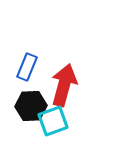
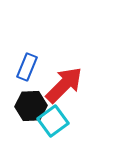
red arrow: rotated 30 degrees clockwise
cyan square: rotated 16 degrees counterclockwise
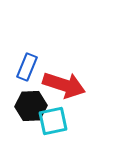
red arrow: rotated 63 degrees clockwise
cyan square: rotated 24 degrees clockwise
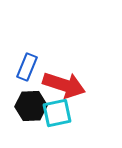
cyan square: moved 4 px right, 8 px up
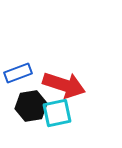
blue rectangle: moved 9 px left, 6 px down; rotated 48 degrees clockwise
black hexagon: rotated 8 degrees counterclockwise
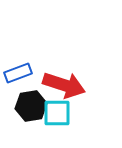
cyan square: rotated 12 degrees clockwise
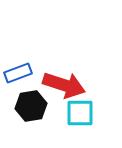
cyan square: moved 23 px right
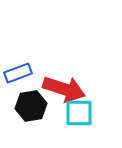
red arrow: moved 4 px down
cyan square: moved 1 px left
